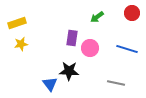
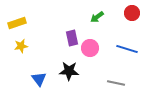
purple rectangle: rotated 21 degrees counterclockwise
yellow star: moved 2 px down
blue triangle: moved 11 px left, 5 px up
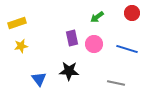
pink circle: moved 4 px right, 4 px up
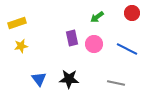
blue line: rotated 10 degrees clockwise
black star: moved 8 px down
